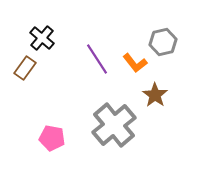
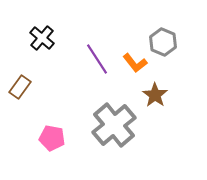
gray hexagon: rotated 24 degrees counterclockwise
brown rectangle: moved 5 px left, 19 px down
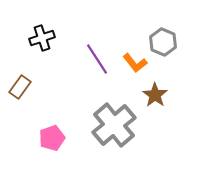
black cross: rotated 30 degrees clockwise
pink pentagon: rotated 30 degrees counterclockwise
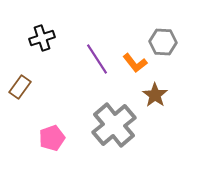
gray hexagon: rotated 20 degrees counterclockwise
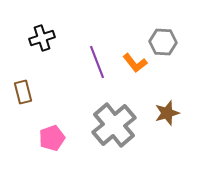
purple line: moved 3 px down; rotated 12 degrees clockwise
brown rectangle: moved 3 px right, 5 px down; rotated 50 degrees counterclockwise
brown star: moved 12 px right, 18 px down; rotated 20 degrees clockwise
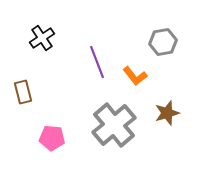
black cross: rotated 15 degrees counterclockwise
gray hexagon: rotated 12 degrees counterclockwise
orange L-shape: moved 13 px down
pink pentagon: rotated 25 degrees clockwise
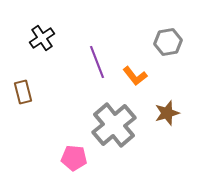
gray hexagon: moved 5 px right
pink pentagon: moved 22 px right, 20 px down
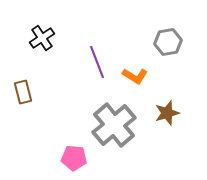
orange L-shape: rotated 20 degrees counterclockwise
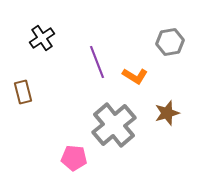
gray hexagon: moved 2 px right
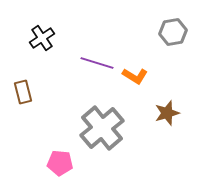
gray hexagon: moved 3 px right, 10 px up
purple line: moved 1 px down; rotated 52 degrees counterclockwise
gray cross: moved 12 px left, 3 px down
pink pentagon: moved 14 px left, 5 px down
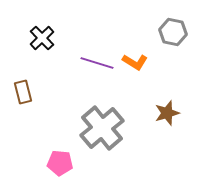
gray hexagon: rotated 20 degrees clockwise
black cross: rotated 10 degrees counterclockwise
orange L-shape: moved 14 px up
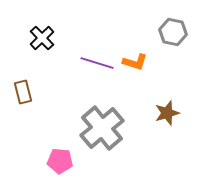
orange L-shape: rotated 15 degrees counterclockwise
pink pentagon: moved 2 px up
